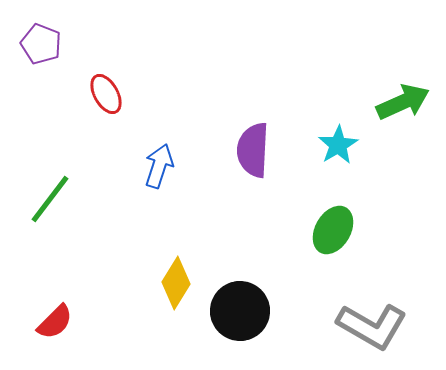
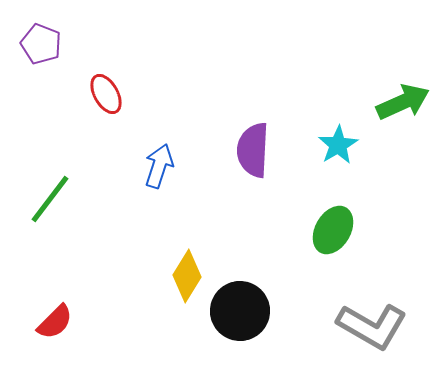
yellow diamond: moved 11 px right, 7 px up
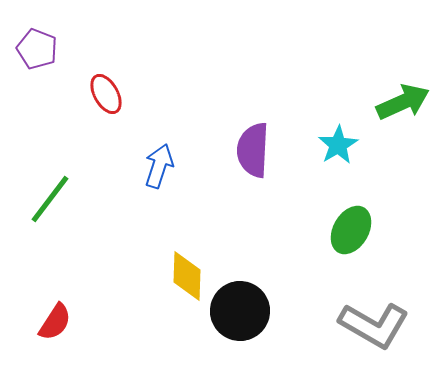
purple pentagon: moved 4 px left, 5 px down
green ellipse: moved 18 px right
yellow diamond: rotated 30 degrees counterclockwise
red semicircle: rotated 12 degrees counterclockwise
gray L-shape: moved 2 px right, 1 px up
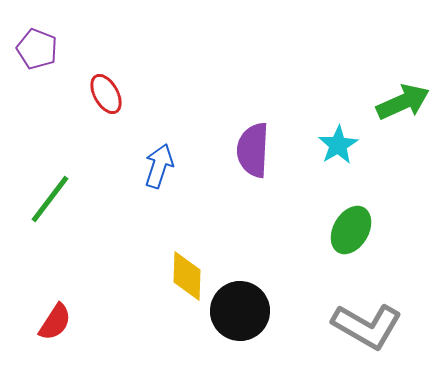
gray L-shape: moved 7 px left, 1 px down
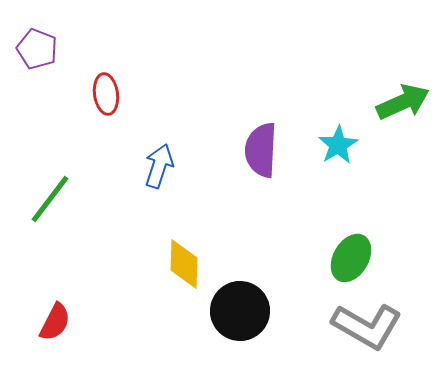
red ellipse: rotated 21 degrees clockwise
purple semicircle: moved 8 px right
green ellipse: moved 28 px down
yellow diamond: moved 3 px left, 12 px up
red semicircle: rotated 6 degrees counterclockwise
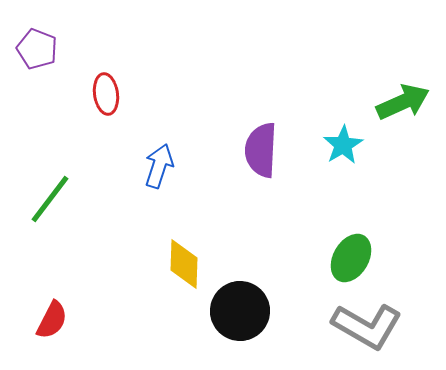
cyan star: moved 5 px right
red semicircle: moved 3 px left, 2 px up
